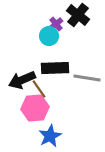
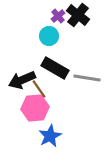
purple cross: moved 2 px right, 8 px up
black rectangle: rotated 32 degrees clockwise
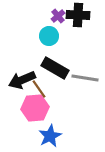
black cross: rotated 35 degrees counterclockwise
gray line: moved 2 px left
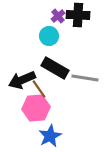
pink hexagon: moved 1 px right
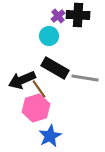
pink hexagon: rotated 12 degrees counterclockwise
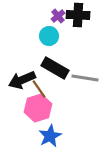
pink hexagon: moved 2 px right
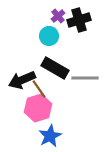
black cross: moved 1 px right, 5 px down; rotated 20 degrees counterclockwise
gray line: rotated 8 degrees counterclockwise
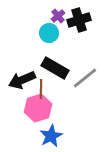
cyan circle: moved 3 px up
gray line: rotated 40 degrees counterclockwise
brown line: moved 2 px right; rotated 36 degrees clockwise
blue star: moved 1 px right
